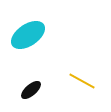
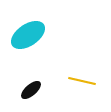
yellow line: rotated 16 degrees counterclockwise
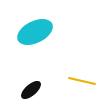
cyan ellipse: moved 7 px right, 3 px up; rotated 8 degrees clockwise
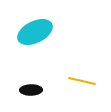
black ellipse: rotated 40 degrees clockwise
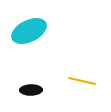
cyan ellipse: moved 6 px left, 1 px up
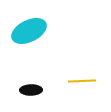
yellow line: rotated 16 degrees counterclockwise
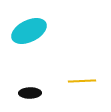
black ellipse: moved 1 px left, 3 px down
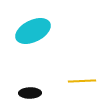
cyan ellipse: moved 4 px right
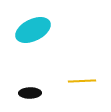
cyan ellipse: moved 1 px up
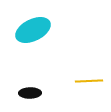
yellow line: moved 7 px right
